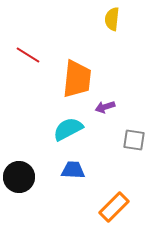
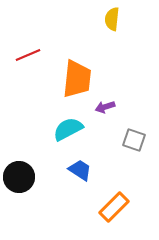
red line: rotated 55 degrees counterclockwise
gray square: rotated 10 degrees clockwise
blue trapezoid: moved 7 px right; rotated 30 degrees clockwise
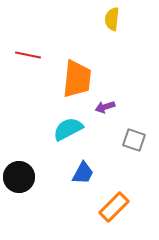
red line: rotated 35 degrees clockwise
blue trapezoid: moved 3 px right, 3 px down; rotated 85 degrees clockwise
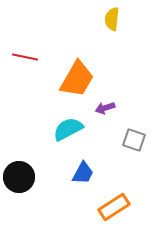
red line: moved 3 px left, 2 px down
orange trapezoid: rotated 24 degrees clockwise
purple arrow: moved 1 px down
orange rectangle: rotated 12 degrees clockwise
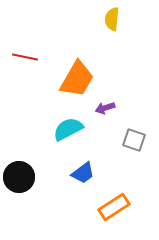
blue trapezoid: rotated 25 degrees clockwise
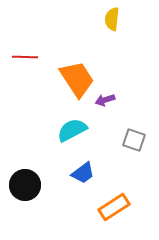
red line: rotated 10 degrees counterclockwise
orange trapezoid: rotated 63 degrees counterclockwise
purple arrow: moved 8 px up
cyan semicircle: moved 4 px right, 1 px down
black circle: moved 6 px right, 8 px down
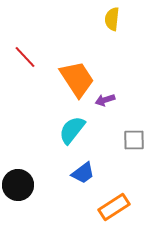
red line: rotated 45 degrees clockwise
cyan semicircle: rotated 24 degrees counterclockwise
gray square: rotated 20 degrees counterclockwise
black circle: moved 7 px left
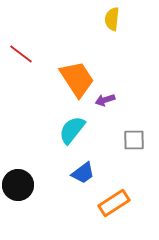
red line: moved 4 px left, 3 px up; rotated 10 degrees counterclockwise
orange rectangle: moved 4 px up
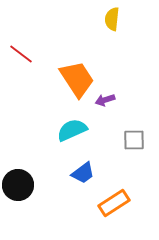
cyan semicircle: rotated 28 degrees clockwise
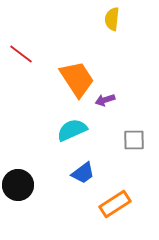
orange rectangle: moved 1 px right, 1 px down
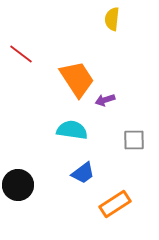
cyan semicircle: rotated 32 degrees clockwise
